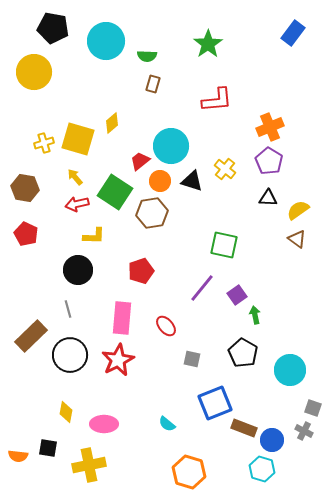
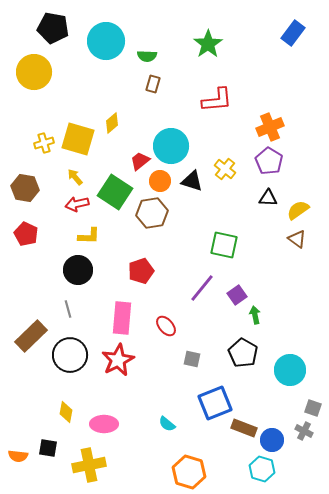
yellow L-shape at (94, 236): moved 5 px left
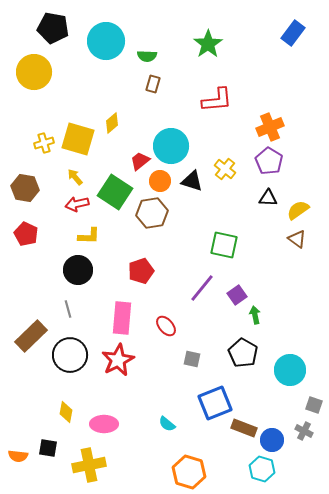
gray square at (313, 408): moved 1 px right, 3 px up
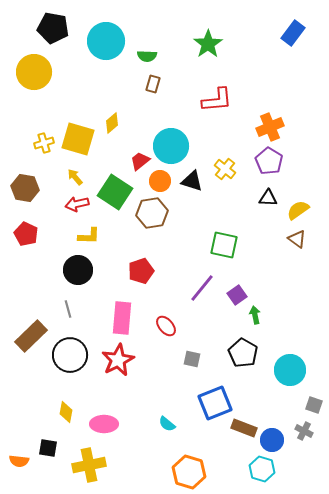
orange semicircle at (18, 456): moved 1 px right, 5 px down
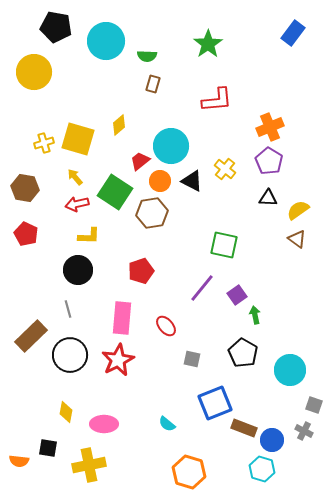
black pentagon at (53, 28): moved 3 px right, 1 px up
yellow diamond at (112, 123): moved 7 px right, 2 px down
black triangle at (192, 181): rotated 10 degrees clockwise
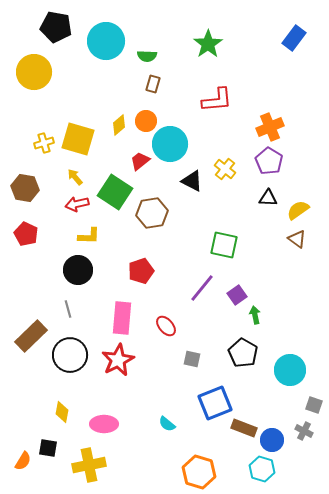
blue rectangle at (293, 33): moved 1 px right, 5 px down
cyan circle at (171, 146): moved 1 px left, 2 px up
orange circle at (160, 181): moved 14 px left, 60 px up
yellow diamond at (66, 412): moved 4 px left
orange semicircle at (19, 461): moved 4 px right; rotated 66 degrees counterclockwise
orange hexagon at (189, 472): moved 10 px right
